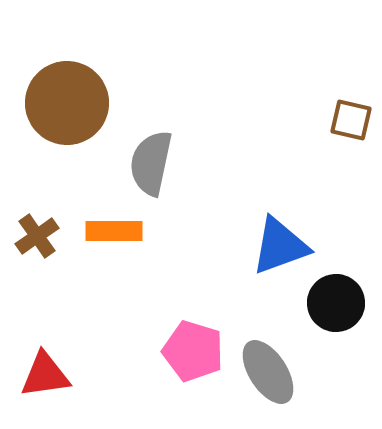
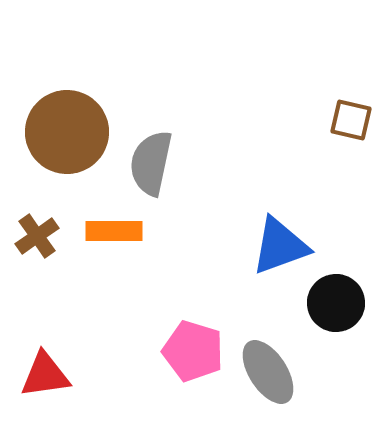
brown circle: moved 29 px down
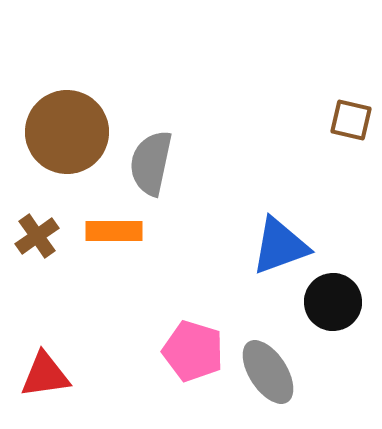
black circle: moved 3 px left, 1 px up
